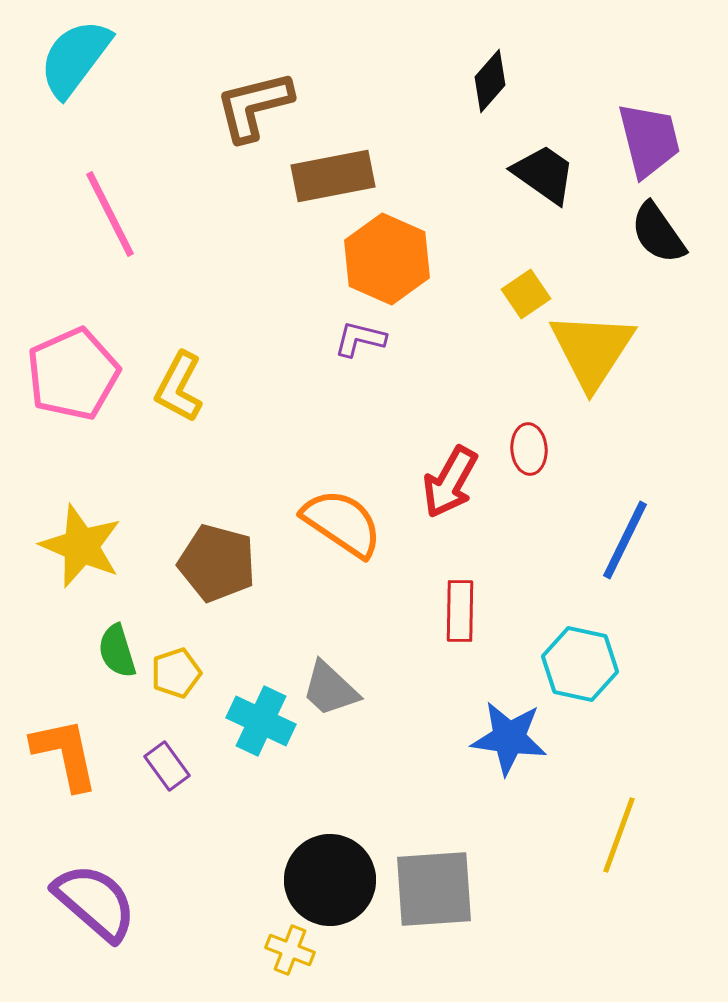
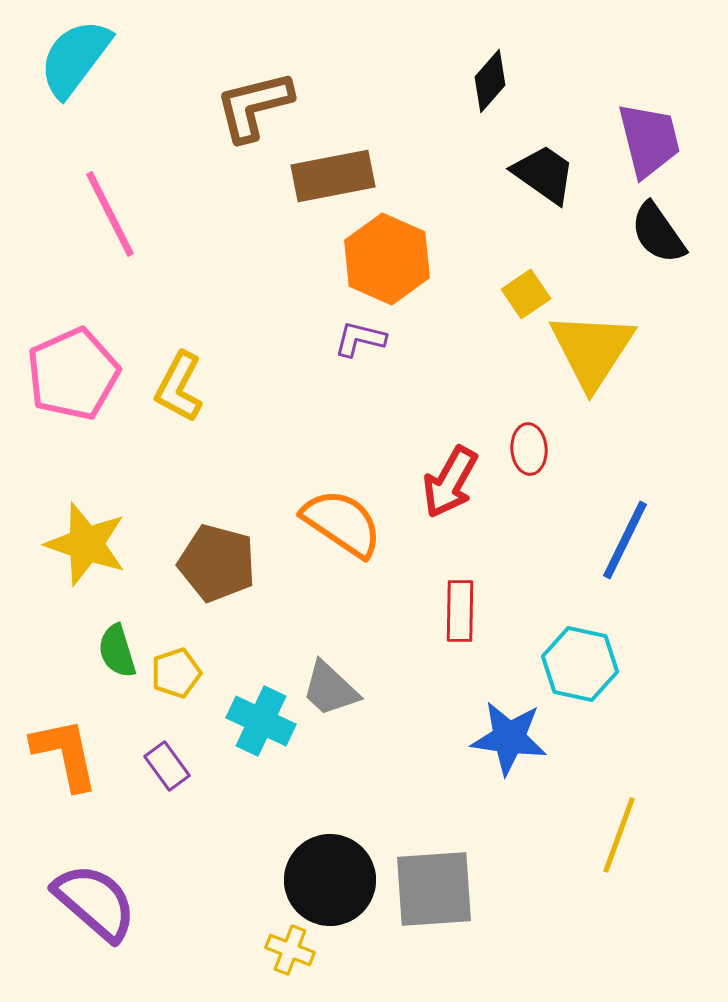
yellow star: moved 5 px right, 2 px up; rotated 4 degrees counterclockwise
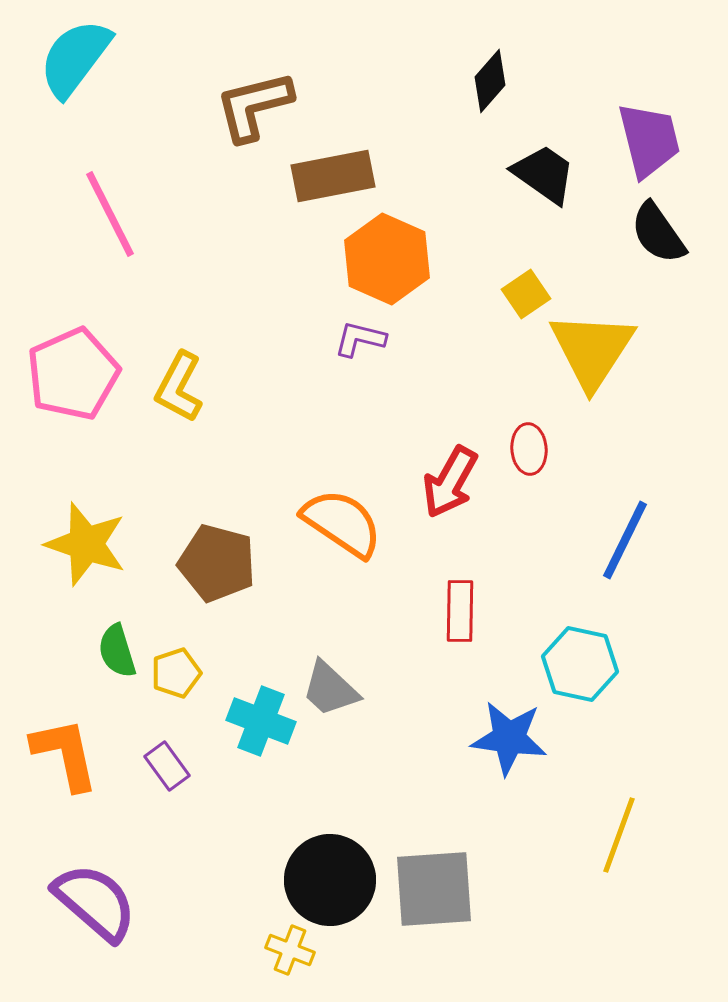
cyan cross: rotated 4 degrees counterclockwise
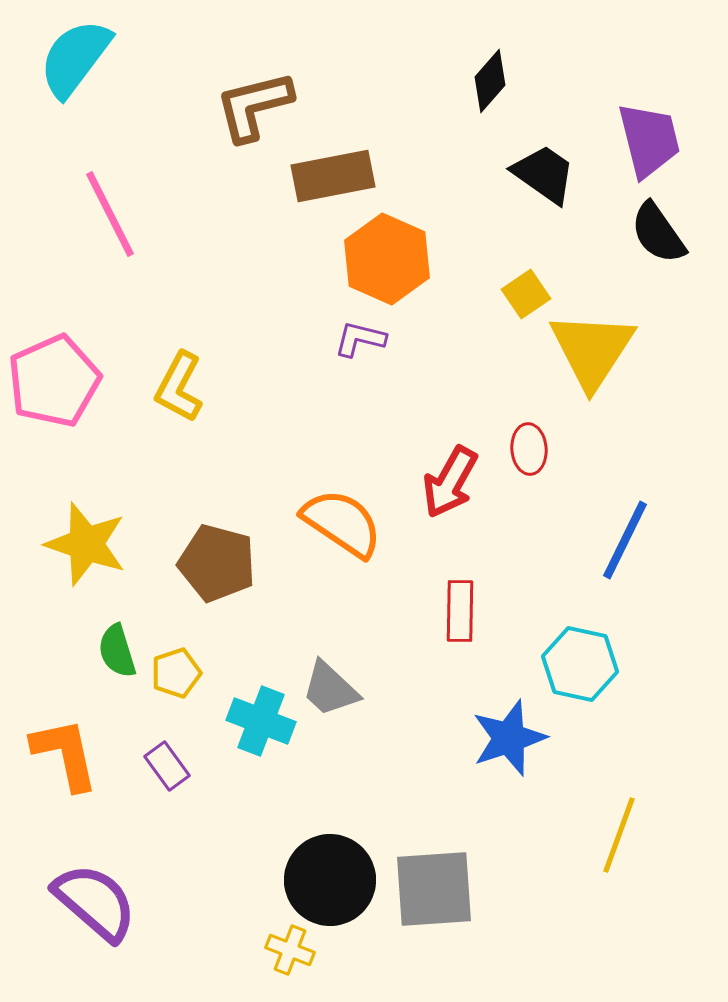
pink pentagon: moved 19 px left, 7 px down
blue star: rotated 26 degrees counterclockwise
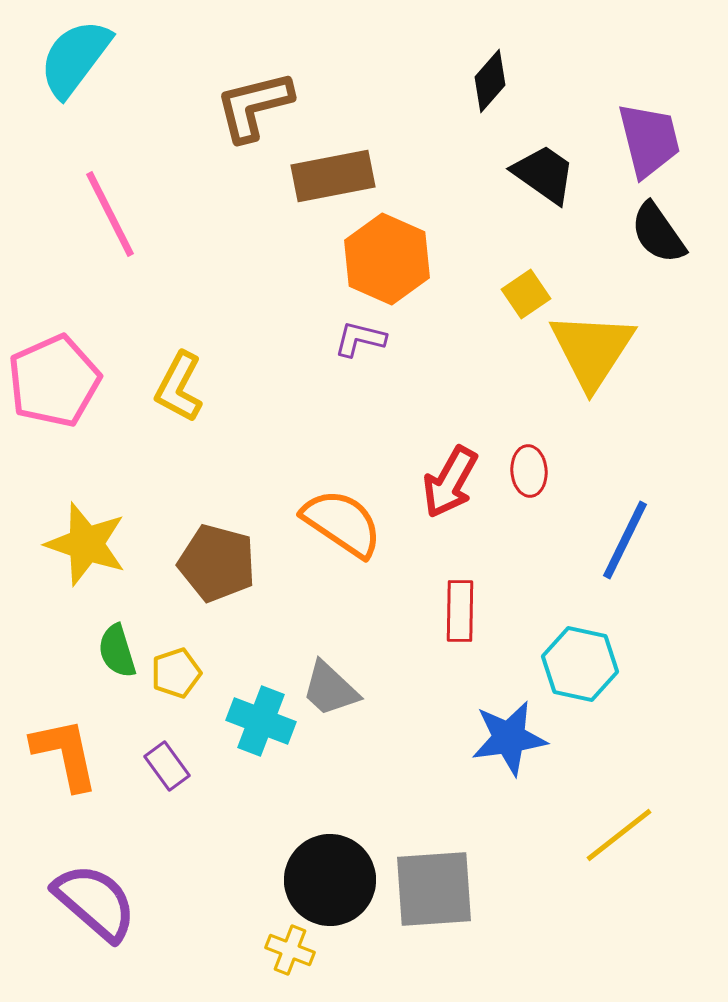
red ellipse: moved 22 px down
blue star: rotated 10 degrees clockwise
yellow line: rotated 32 degrees clockwise
